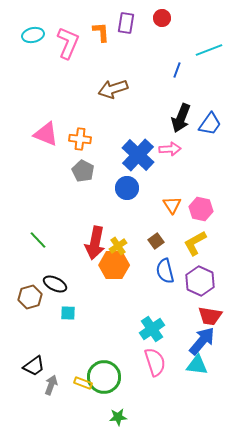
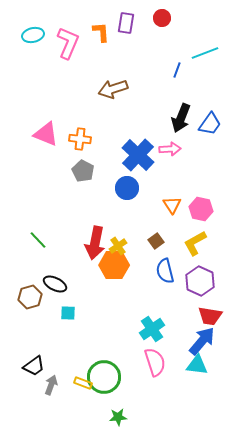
cyan line: moved 4 px left, 3 px down
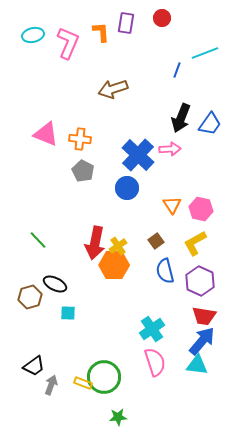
red trapezoid: moved 6 px left
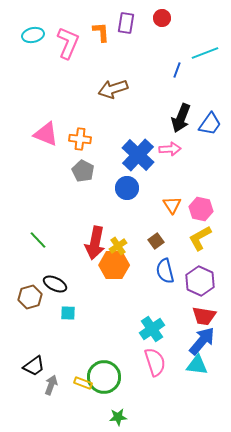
yellow L-shape: moved 5 px right, 5 px up
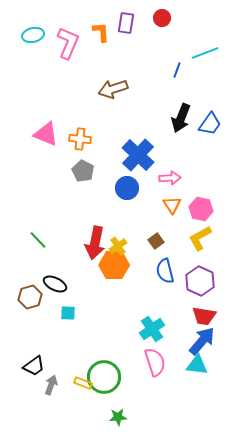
pink arrow: moved 29 px down
